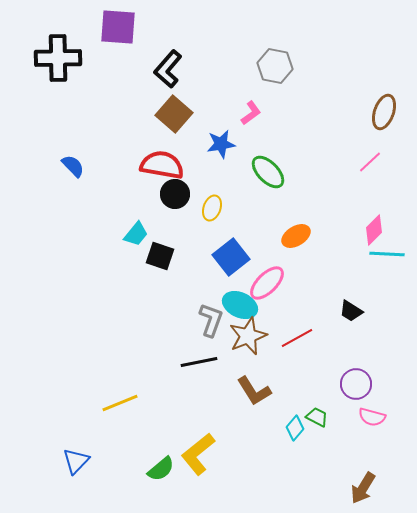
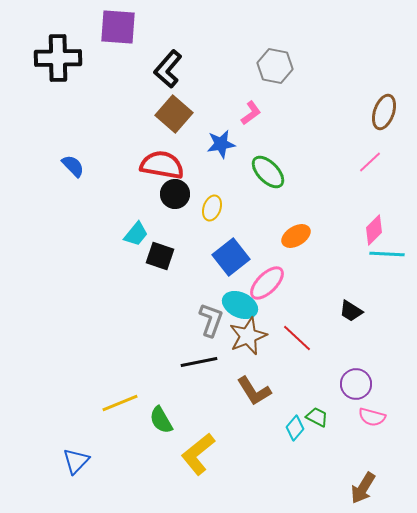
red line: rotated 72 degrees clockwise
green semicircle: moved 49 px up; rotated 100 degrees clockwise
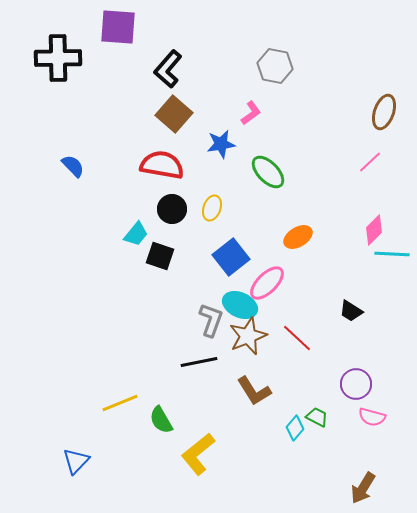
black circle: moved 3 px left, 15 px down
orange ellipse: moved 2 px right, 1 px down
cyan line: moved 5 px right
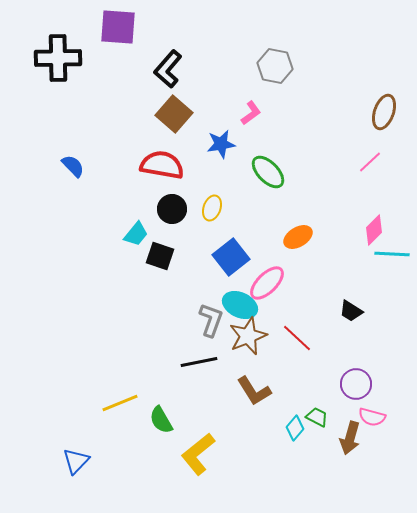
brown arrow: moved 13 px left, 50 px up; rotated 16 degrees counterclockwise
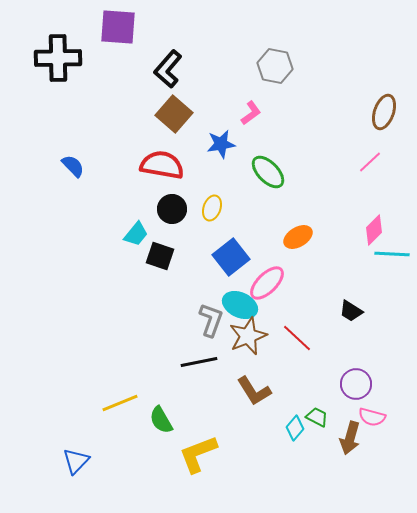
yellow L-shape: rotated 18 degrees clockwise
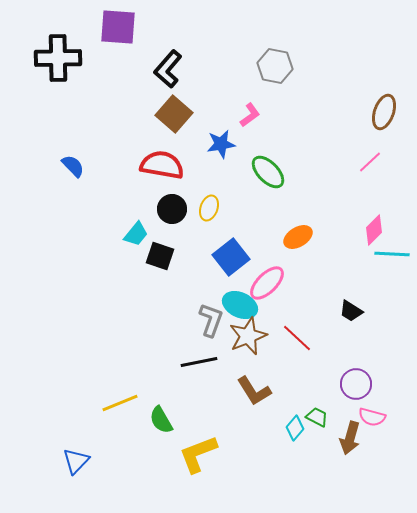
pink L-shape: moved 1 px left, 2 px down
yellow ellipse: moved 3 px left
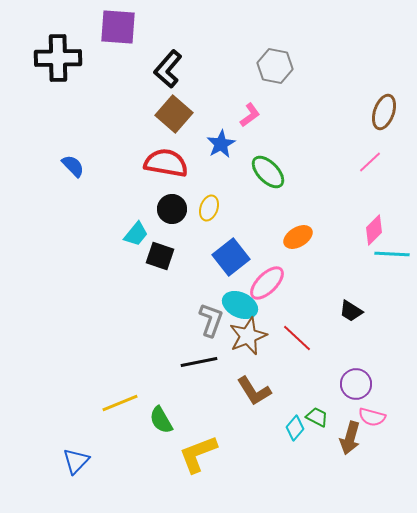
blue star: rotated 20 degrees counterclockwise
red semicircle: moved 4 px right, 2 px up
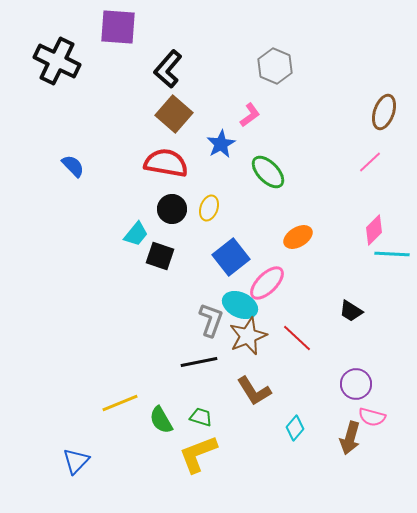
black cross: moved 1 px left, 3 px down; rotated 27 degrees clockwise
gray hexagon: rotated 12 degrees clockwise
green trapezoid: moved 116 px left; rotated 10 degrees counterclockwise
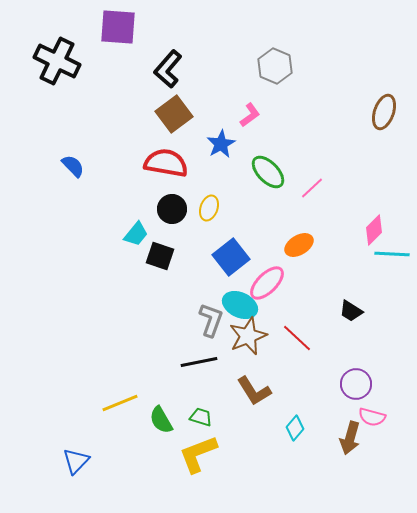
brown square: rotated 12 degrees clockwise
pink line: moved 58 px left, 26 px down
orange ellipse: moved 1 px right, 8 px down
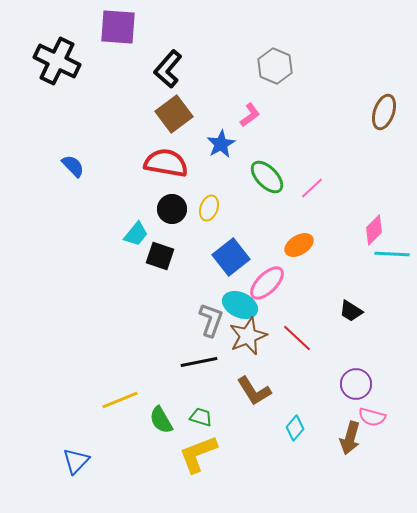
green ellipse: moved 1 px left, 5 px down
yellow line: moved 3 px up
